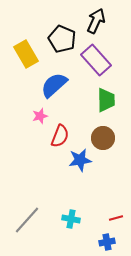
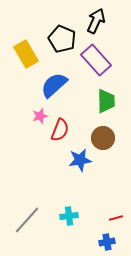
green trapezoid: moved 1 px down
red semicircle: moved 6 px up
cyan cross: moved 2 px left, 3 px up; rotated 18 degrees counterclockwise
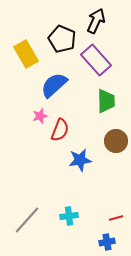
brown circle: moved 13 px right, 3 px down
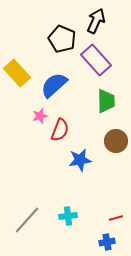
yellow rectangle: moved 9 px left, 19 px down; rotated 12 degrees counterclockwise
cyan cross: moved 1 px left
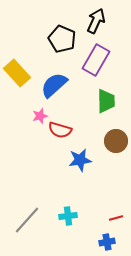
purple rectangle: rotated 72 degrees clockwise
red semicircle: rotated 85 degrees clockwise
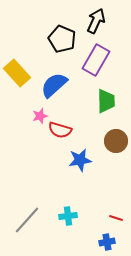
red line: rotated 32 degrees clockwise
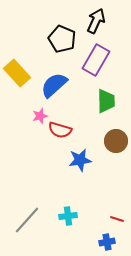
red line: moved 1 px right, 1 px down
